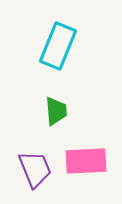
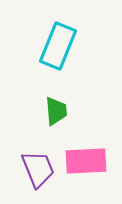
purple trapezoid: moved 3 px right
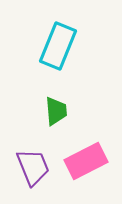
pink rectangle: rotated 24 degrees counterclockwise
purple trapezoid: moved 5 px left, 2 px up
